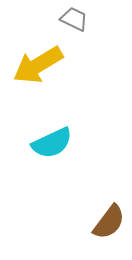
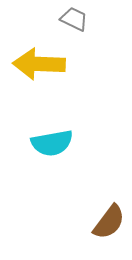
yellow arrow: moved 1 px right, 1 px up; rotated 33 degrees clockwise
cyan semicircle: rotated 15 degrees clockwise
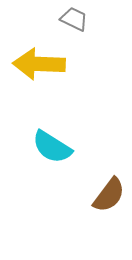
cyan semicircle: moved 4 px down; rotated 42 degrees clockwise
brown semicircle: moved 27 px up
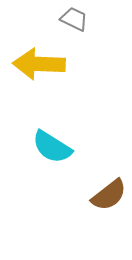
brown semicircle: rotated 15 degrees clockwise
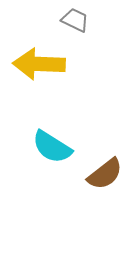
gray trapezoid: moved 1 px right, 1 px down
brown semicircle: moved 4 px left, 21 px up
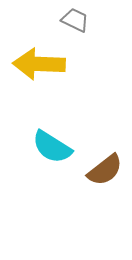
brown semicircle: moved 4 px up
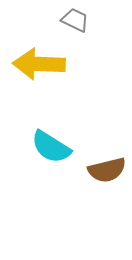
cyan semicircle: moved 1 px left
brown semicircle: moved 2 px right; rotated 24 degrees clockwise
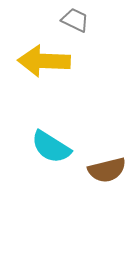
yellow arrow: moved 5 px right, 3 px up
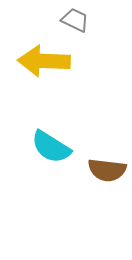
brown semicircle: rotated 21 degrees clockwise
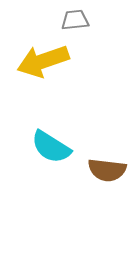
gray trapezoid: rotated 32 degrees counterclockwise
yellow arrow: moved 1 px left; rotated 21 degrees counterclockwise
